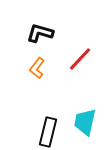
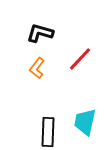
black rectangle: rotated 12 degrees counterclockwise
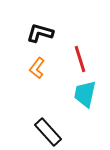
red line: rotated 60 degrees counterclockwise
cyan trapezoid: moved 28 px up
black rectangle: rotated 44 degrees counterclockwise
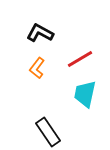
black L-shape: rotated 12 degrees clockwise
red line: rotated 76 degrees clockwise
black rectangle: rotated 8 degrees clockwise
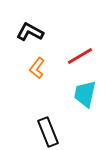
black L-shape: moved 10 px left, 1 px up
red line: moved 3 px up
black rectangle: rotated 12 degrees clockwise
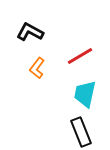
black rectangle: moved 33 px right
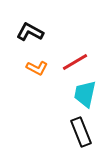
red line: moved 5 px left, 6 px down
orange L-shape: rotated 100 degrees counterclockwise
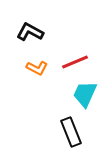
red line: rotated 8 degrees clockwise
cyan trapezoid: rotated 12 degrees clockwise
black rectangle: moved 10 px left
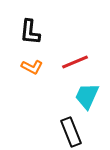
black L-shape: rotated 112 degrees counterclockwise
orange L-shape: moved 5 px left, 1 px up
cyan trapezoid: moved 2 px right, 2 px down
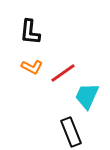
red line: moved 12 px left, 11 px down; rotated 12 degrees counterclockwise
